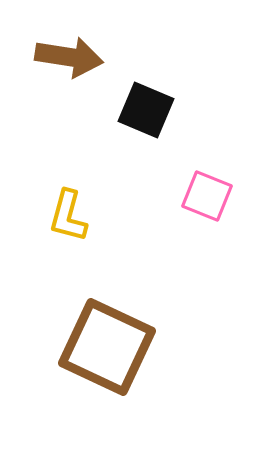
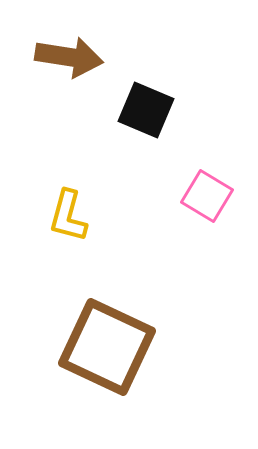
pink square: rotated 9 degrees clockwise
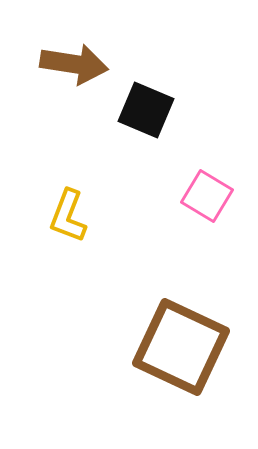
brown arrow: moved 5 px right, 7 px down
yellow L-shape: rotated 6 degrees clockwise
brown square: moved 74 px right
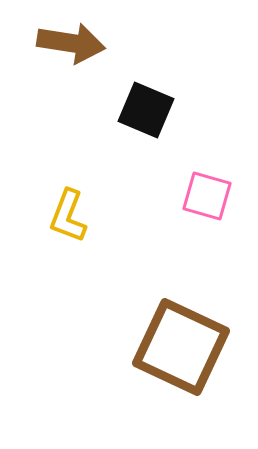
brown arrow: moved 3 px left, 21 px up
pink square: rotated 15 degrees counterclockwise
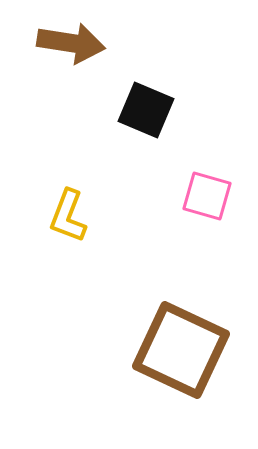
brown square: moved 3 px down
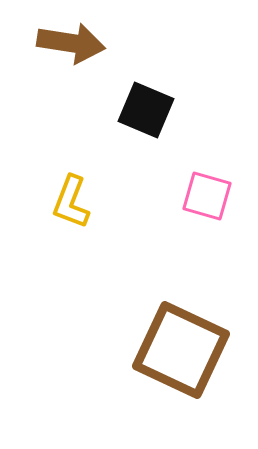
yellow L-shape: moved 3 px right, 14 px up
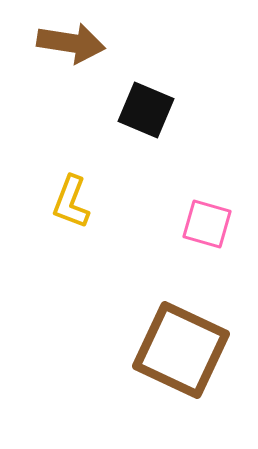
pink square: moved 28 px down
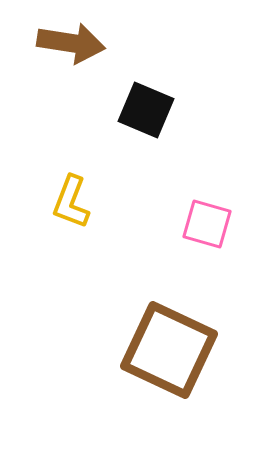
brown square: moved 12 px left
